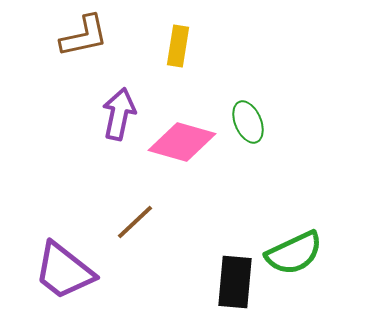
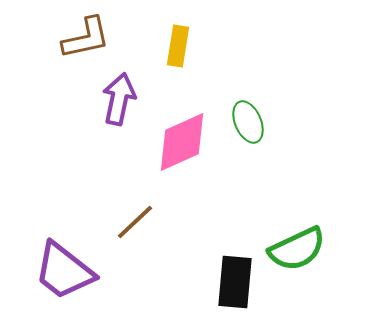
brown L-shape: moved 2 px right, 2 px down
purple arrow: moved 15 px up
pink diamond: rotated 40 degrees counterclockwise
green semicircle: moved 3 px right, 4 px up
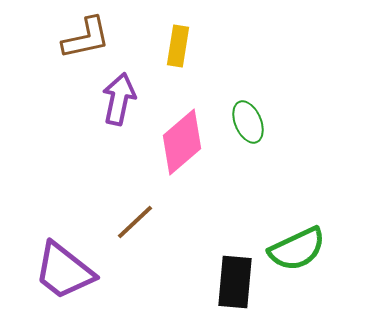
pink diamond: rotated 16 degrees counterclockwise
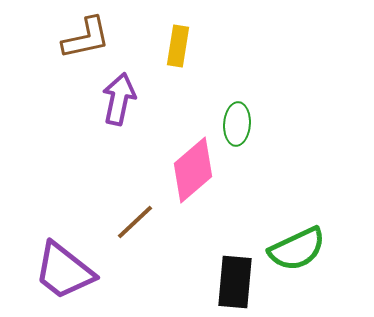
green ellipse: moved 11 px left, 2 px down; rotated 27 degrees clockwise
pink diamond: moved 11 px right, 28 px down
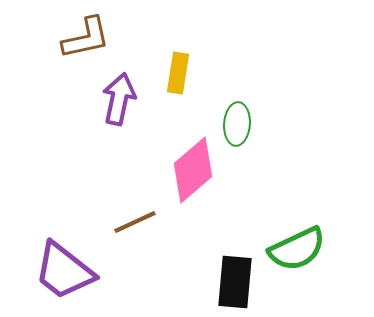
yellow rectangle: moved 27 px down
brown line: rotated 18 degrees clockwise
